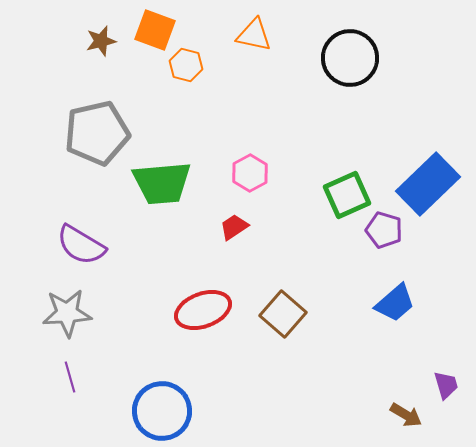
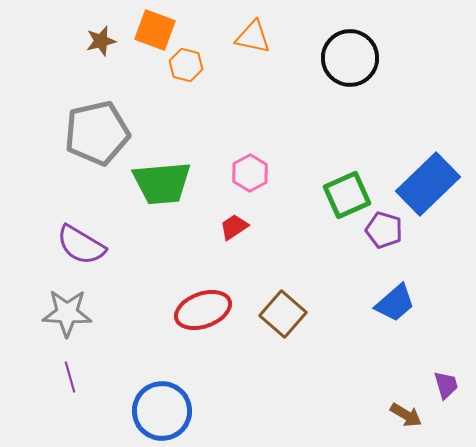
orange triangle: moved 1 px left, 2 px down
gray star: rotated 6 degrees clockwise
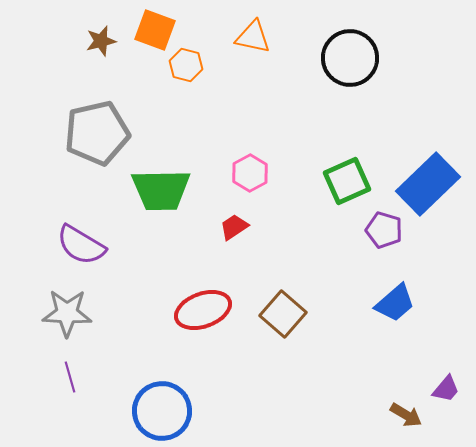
green trapezoid: moved 1 px left, 7 px down; rotated 4 degrees clockwise
green square: moved 14 px up
purple trapezoid: moved 4 px down; rotated 56 degrees clockwise
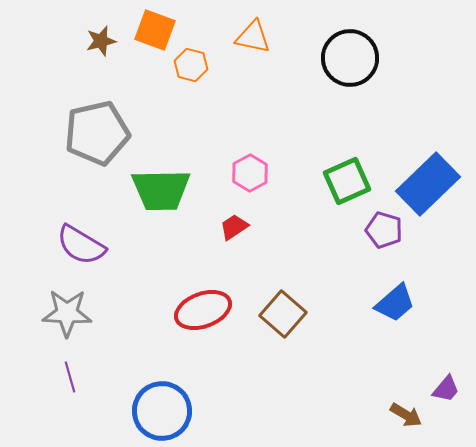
orange hexagon: moved 5 px right
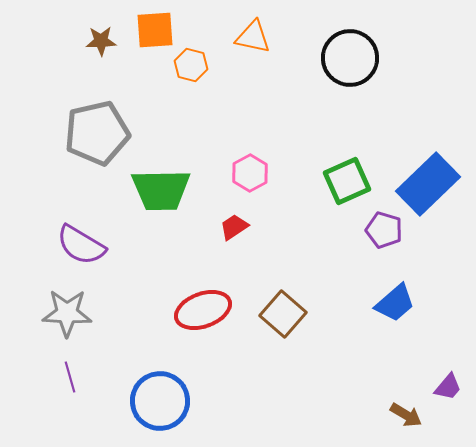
orange square: rotated 24 degrees counterclockwise
brown star: rotated 12 degrees clockwise
purple trapezoid: moved 2 px right, 2 px up
blue circle: moved 2 px left, 10 px up
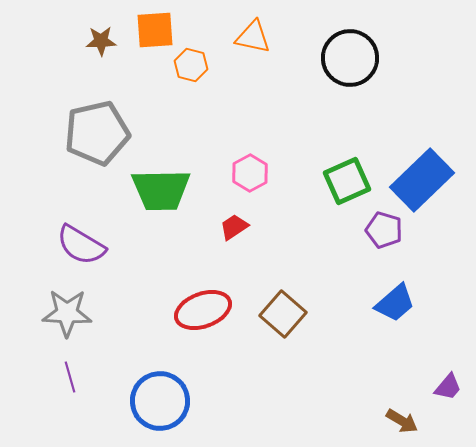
blue rectangle: moved 6 px left, 4 px up
brown arrow: moved 4 px left, 6 px down
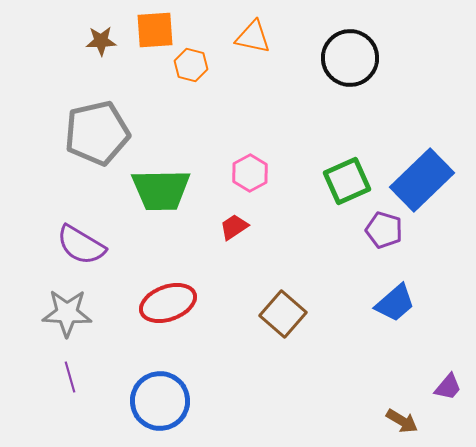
red ellipse: moved 35 px left, 7 px up
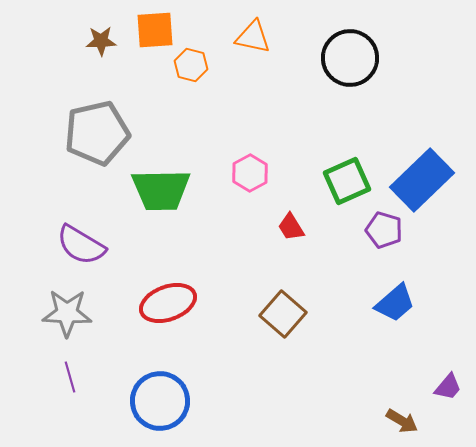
red trapezoid: moved 57 px right; rotated 88 degrees counterclockwise
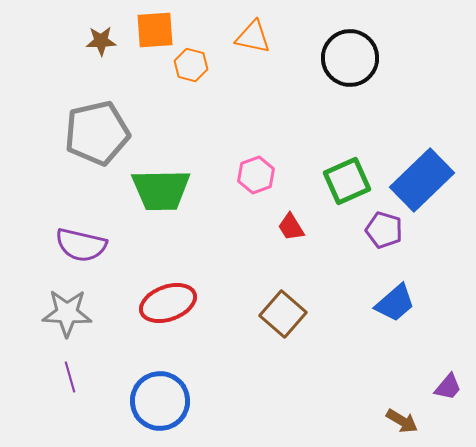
pink hexagon: moved 6 px right, 2 px down; rotated 9 degrees clockwise
purple semicircle: rotated 18 degrees counterclockwise
